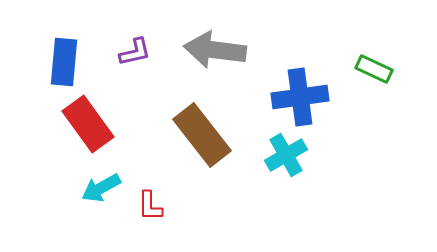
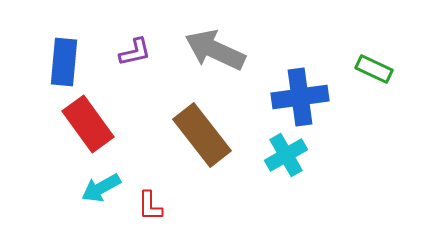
gray arrow: rotated 18 degrees clockwise
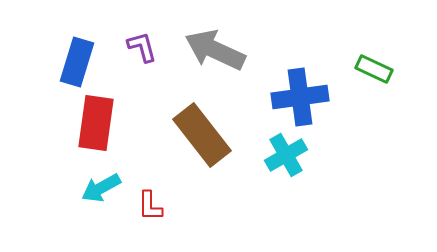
purple L-shape: moved 7 px right, 5 px up; rotated 92 degrees counterclockwise
blue rectangle: moved 13 px right; rotated 12 degrees clockwise
red rectangle: moved 8 px right, 1 px up; rotated 44 degrees clockwise
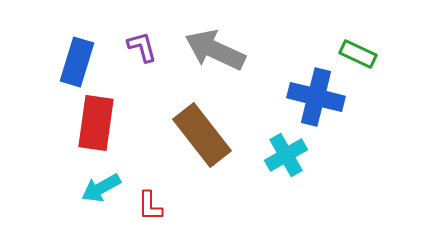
green rectangle: moved 16 px left, 15 px up
blue cross: moved 16 px right; rotated 22 degrees clockwise
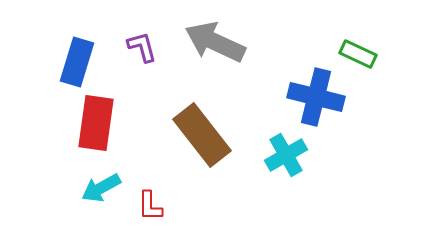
gray arrow: moved 8 px up
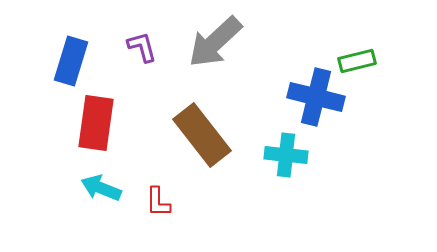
gray arrow: rotated 68 degrees counterclockwise
green rectangle: moved 1 px left, 7 px down; rotated 39 degrees counterclockwise
blue rectangle: moved 6 px left, 1 px up
cyan cross: rotated 36 degrees clockwise
cyan arrow: rotated 51 degrees clockwise
red L-shape: moved 8 px right, 4 px up
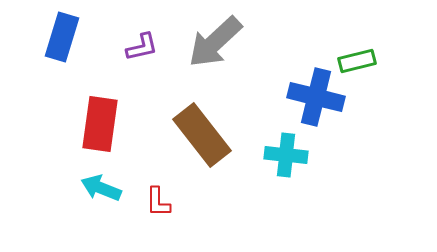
purple L-shape: rotated 92 degrees clockwise
blue rectangle: moved 9 px left, 24 px up
red rectangle: moved 4 px right, 1 px down
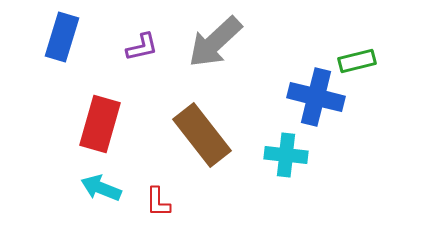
red rectangle: rotated 8 degrees clockwise
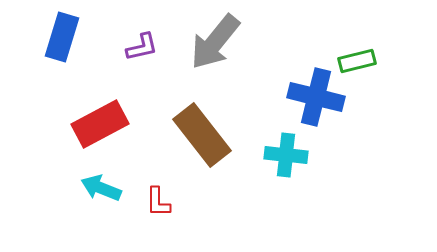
gray arrow: rotated 8 degrees counterclockwise
red rectangle: rotated 46 degrees clockwise
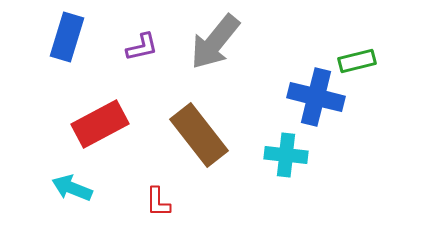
blue rectangle: moved 5 px right
brown rectangle: moved 3 px left
cyan arrow: moved 29 px left
